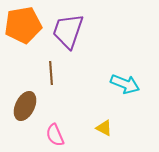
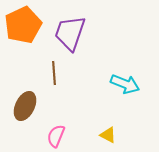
orange pentagon: rotated 15 degrees counterclockwise
purple trapezoid: moved 2 px right, 2 px down
brown line: moved 3 px right
yellow triangle: moved 4 px right, 7 px down
pink semicircle: moved 1 px right, 1 px down; rotated 45 degrees clockwise
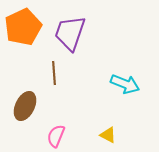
orange pentagon: moved 2 px down
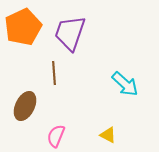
cyan arrow: rotated 20 degrees clockwise
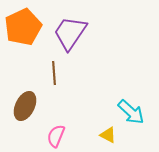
purple trapezoid: rotated 15 degrees clockwise
cyan arrow: moved 6 px right, 28 px down
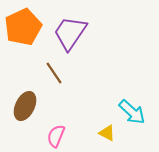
brown line: rotated 30 degrees counterclockwise
cyan arrow: moved 1 px right
yellow triangle: moved 1 px left, 2 px up
